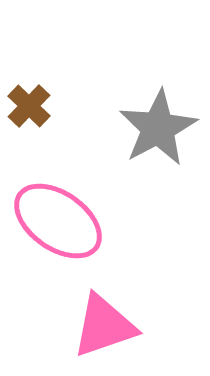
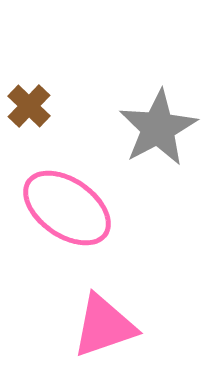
pink ellipse: moved 9 px right, 13 px up
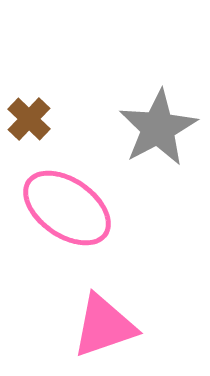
brown cross: moved 13 px down
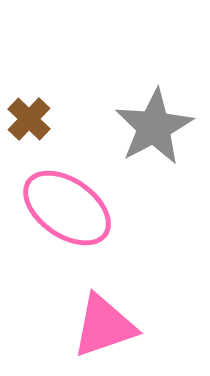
gray star: moved 4 px left, 1 px up
